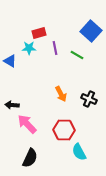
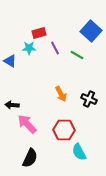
purple line: rotated 16 degrees counterclockwise
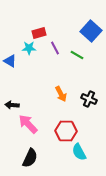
pink arrow: moved 1 px right
red hexagon: moved 2 px right, 1 px down
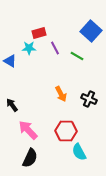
green line: moved 1 px down
black arrow: rotated 48 degrees clockwise
pink arrow: moved 6 px down
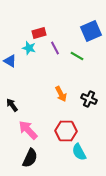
blue square: rotated 25 degrees clockwise
cyan star: rotated 16 degrees clockwise
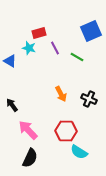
green line: moved 1 px down
cyan semicircle: rotated 30 degrees counterclockwise
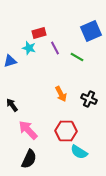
blue triangle: rotated 48 degrees counterclockwise
black semicircle: moved 1 px left, 1 px down
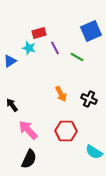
blue triangle: rotated 16 degrees counterclockwise
cyan semicircle: moved 15 px right
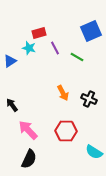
orange arrow: moved 2 px right, 1 px up
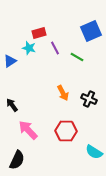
black semicircle: moved 12 px left, 1 px down
